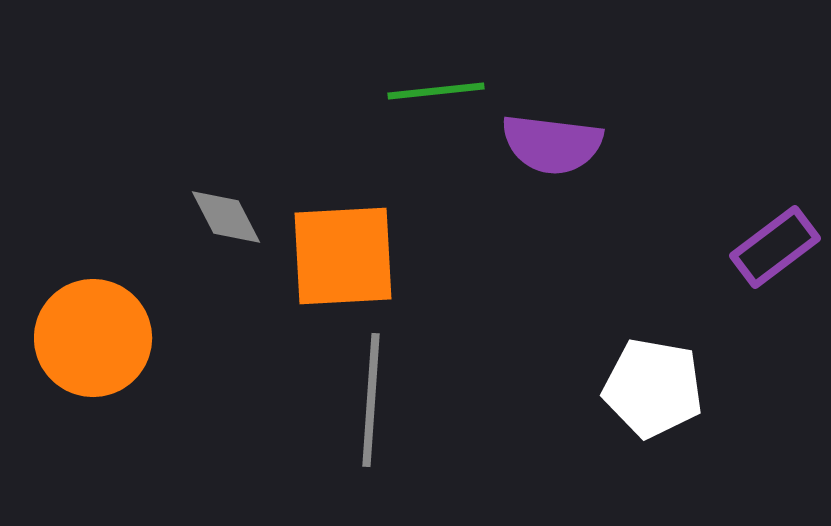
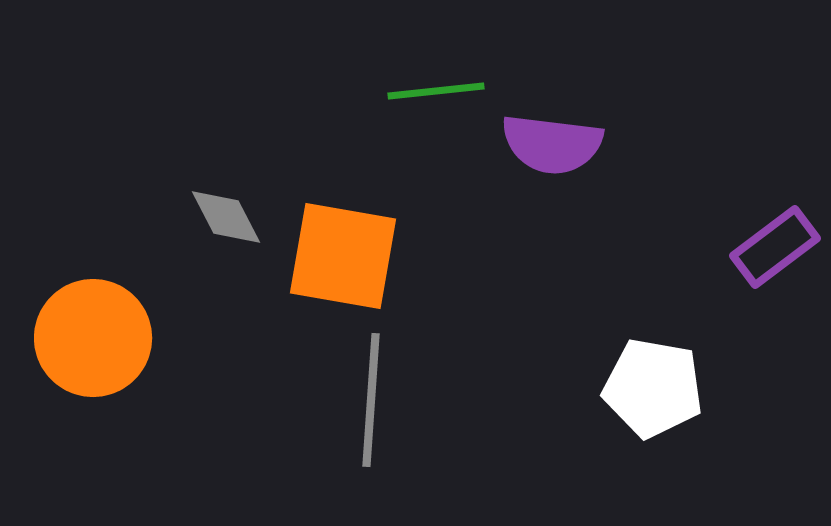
orange square: rotated 13 degrees clockwise
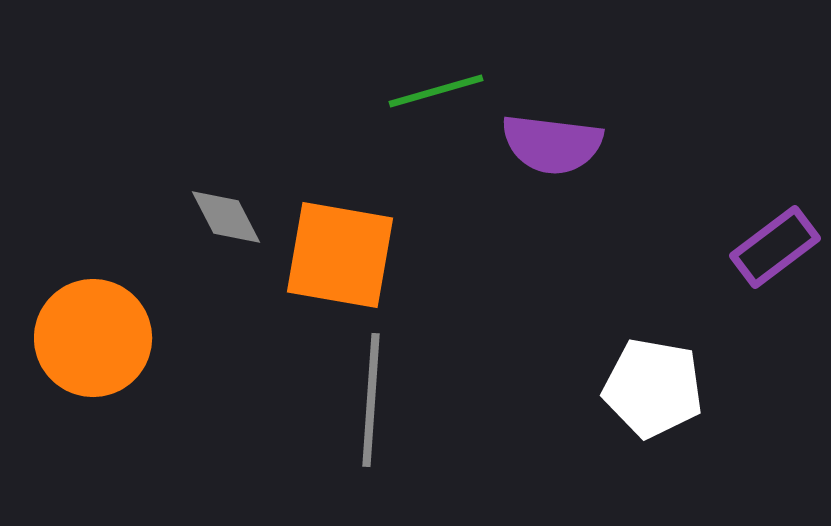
green line: rotated 10 degrees counterclockwise
orange square: moved 3 px left, 1 px up
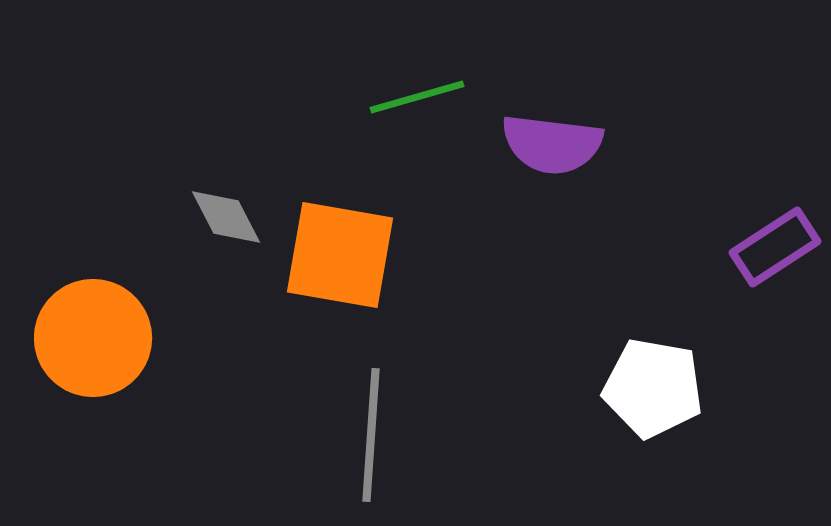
green line: moved 19 px left, 6 px down
purple rectangle: rotated 4 degrees clockwise
gray line: moved 35 px down
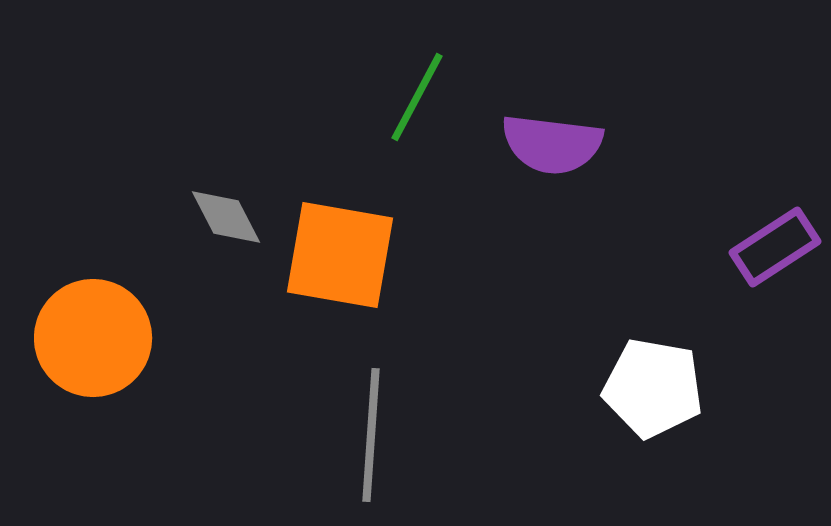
green line: rotated 46 degrees counterclockwise
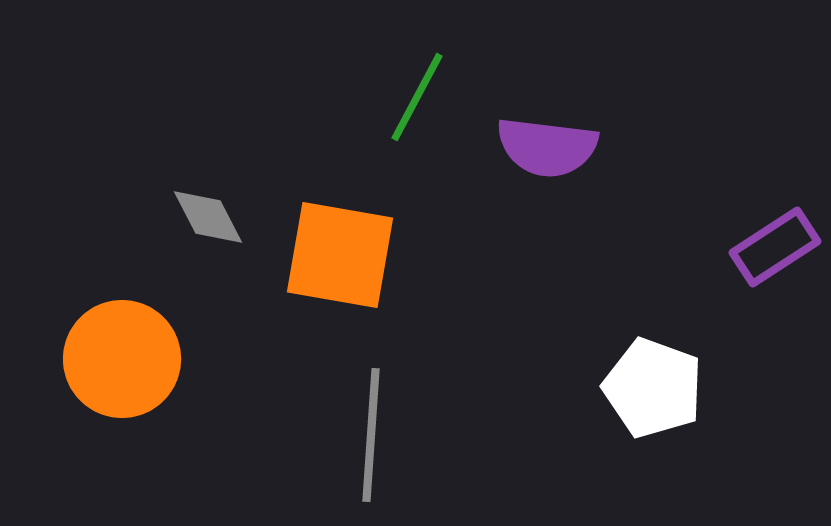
purple semicircle: moved 5 px left, 3 px down
gray diamond: moved 18 px left
orange circle: moved 29 px right, 21 px down
white pentagon: rotated 10 degrees clockwise
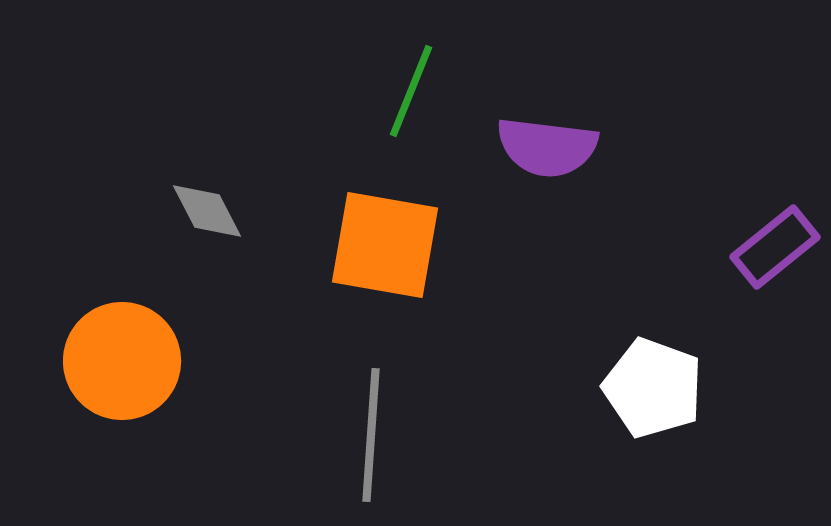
green line: moved 6 px left, 6 px up; rotated 6 degrees counterclockwise
gray diamond: moved 1 px left, 6 px up
purple rectangle: rotated 6 degrees counterclockwise
orange square: moved 45 px right, 10 px up
orange circle: moved 2 px down
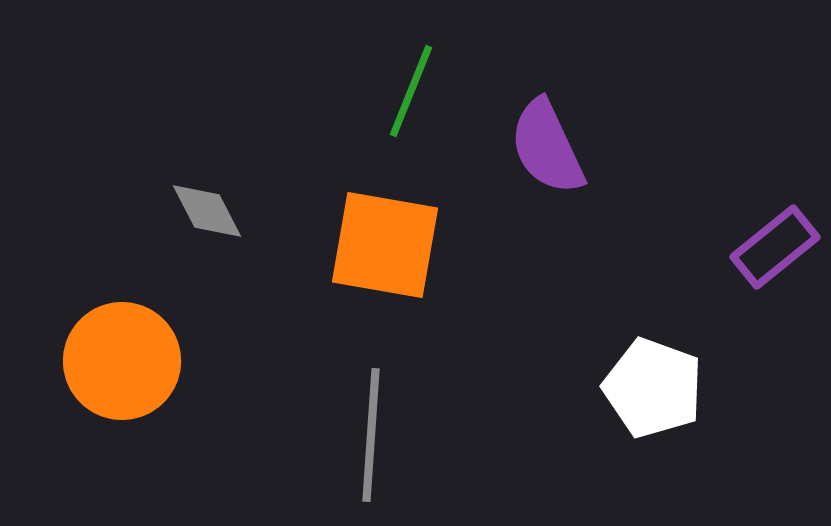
purple semicircle: rotated 58 degrees clockwise
